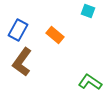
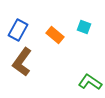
cyan square: moved 4 px left, 16 px down
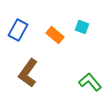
cyan square: moved 2 px left
brown L-shape: moved 6 px right, 11 px down
green L-shape: rotated 15 degrees clockwise
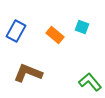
blue rectangle: moved 2 px left, 1 px down
brown L-shape: rotated 76 degrees clockwise
